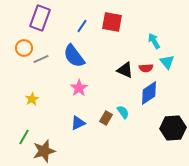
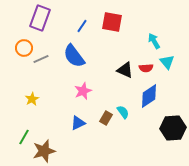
pink star: moved 4 px right, 3 px down; rotated 12 degrees clockwise
blue diamond: moved 3 px down
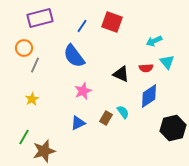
purple rectangle: rotated 55 degrees clockwise
red square: rotated 10 degrees clockwise
cyan arrow: rotated 84 degrees counterclockwise
gray line: moved 6 px left, 6 px down; rotated 42 degrees counterclockwise
black triangle: moved 4 px left, 4 px down
black hexagon: rotated 10 degrees counterclockwise
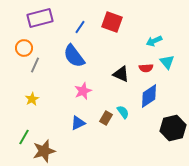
blue line: moved 2 px left, 1 px down
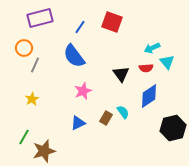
cyan arrow: moved 2 px left, 7 px down
black triangle: rotated 30 degrees clockwise
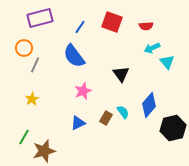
red semicircle: moved 42 px up
blue diamond: moved 9 px down; rotated 15 degrees counterclockwise
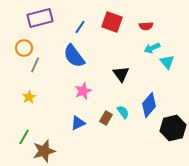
yellow star: moved 3 px left, 2 px up
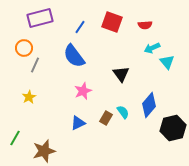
red semicircle: moved 1 px left, 1 px up
green line: moved 9 px left, 1 px down
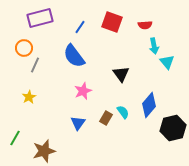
cyan arrow: moved 2 px right, 2 px up; rotated 77 degrees counterclockwise
blue triangle: rotated 28 degrees counterclockwise
